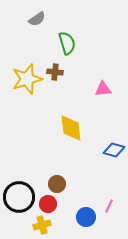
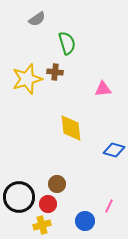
blue circle: moved 1 px left, 4 px down
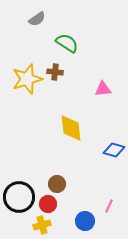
green semicircle: rotated 40 degrees counterclockwise
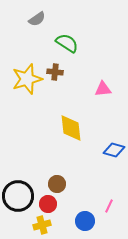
black circle: moved 1 px left, 1 px up
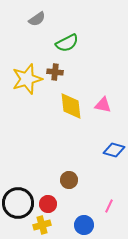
green semicircle: rotated 120 degrees clockwise
pink triangle: moved 16 px down; rotated 18 degrees clockwise
yellow diamond: moved 22 px up
brown circle: moved 12 px right, 4 px up
black circle: moved 7 px down
blue circle: moved 1 px left, 4 px down
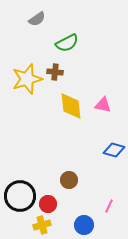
black circle: moved 2 px right, 7 px up
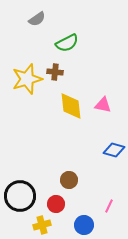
red circle: moved 8 px right
